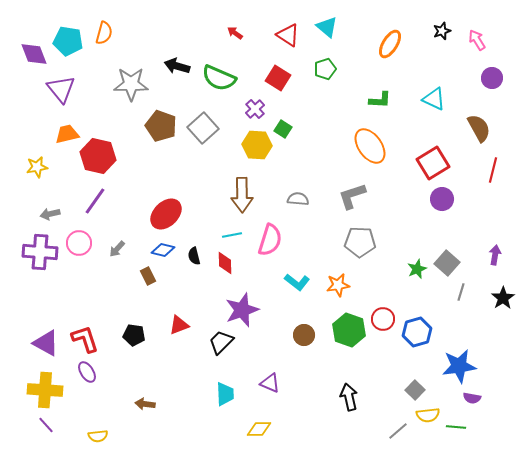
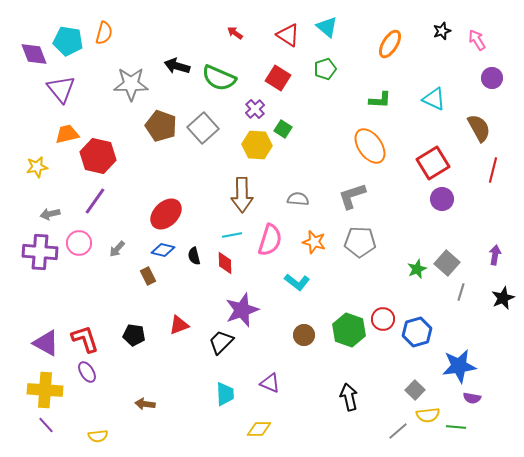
orange star at (338, 285): moved 24 px left, 43 px up; rotated 25 degrees clockwise
black star at (503, 298): rotated 10 degrees clockwise
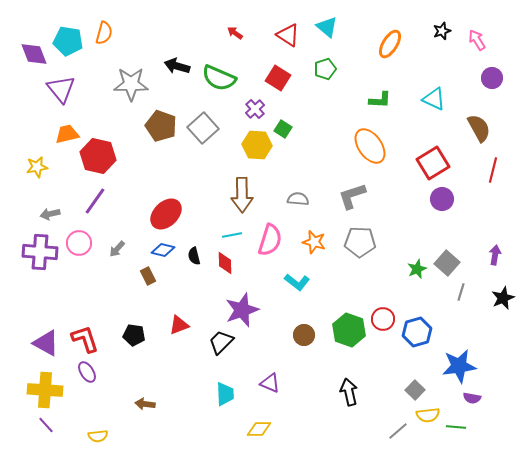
black arrow at (349, 397): moved 5 px up
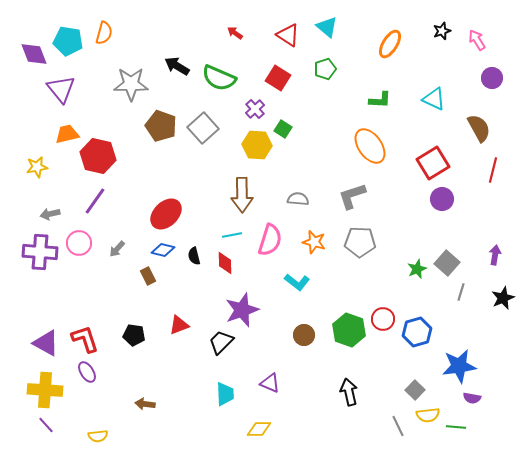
black arrow at (177, 66): rotated 15 degrees clockwise
gray line at (398, 431): moved 5 px up; rotated 75 degrees counterclockwise
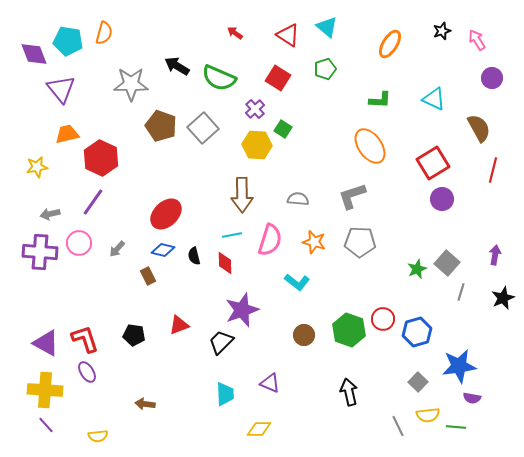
red hexagon at (98, 156): moved 3 px right, 2 px down; rotated 12 degrees clockwise
purple line at (95, 201): moved 2 px left, 1 px down
gray square at (415, 390): moved 3 px right, 8 px up
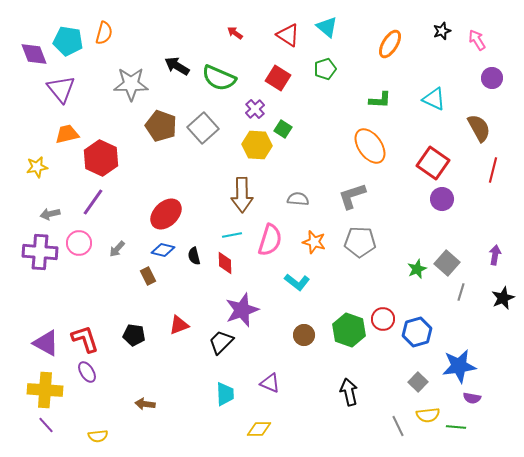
red square at (433, 163): rotated 24 degrees counterclockwise
